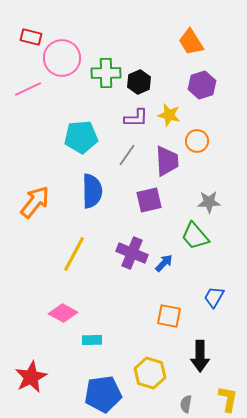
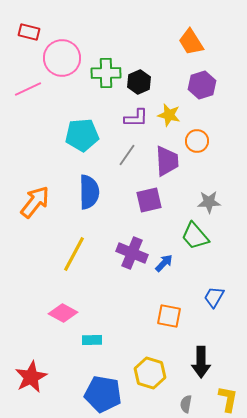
red rectangle: moved 2 px left, 5 px up
cyan pentagon: moved 1 px right, 2 px up
blue semicircle: moved 3 px left, 1 px down
black arrow: moved 1 px right, 6 px down
blue pentagon: rotated 18 degrees clockwise
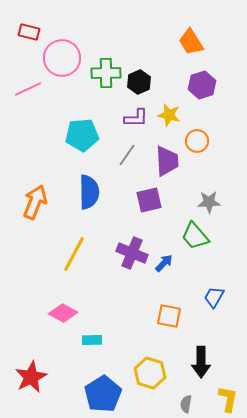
orange arrow: rotated 16 degrees counterclockwise
blue pentagon: rotated 30 degrees clockwise
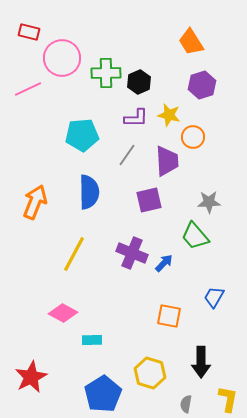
orange circle: moved 4 px left, 4 px up
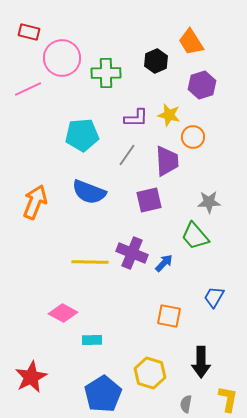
black hexagon: moved 17 px right, 21 px up
blue semicircle: rotated 112 degrees clockwise
yellow line: moved 16 px right, 8 px down; rotated 63 degrees clockwise
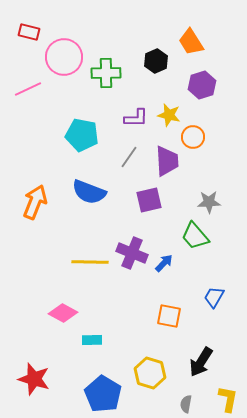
pink circle: moved 2 px right, 1 px up
cyan pentagon: rotated 16 degrees clockwise
gray line: moved 2 px right, 2 px down
black arrow: rotated 32 degrees clockwise
red star: moved 3 px right, 2 px down; rotated 28 degrees counterclockwise
blue pentagon: rotated 9 degrees counterclockwise
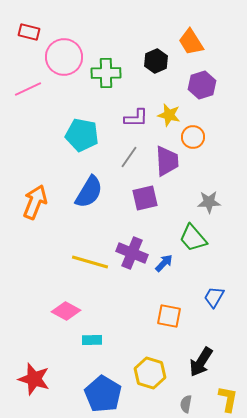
blue semicircle: rotated 80 degrees counterclockwise
purple square: moved 4 px left, 2 px up
green trapezoid: moved 2 px left, 2 px down
yellow line: rotated 15 degrees clockwise
pink diamond: moved 3 px right, 2 px up
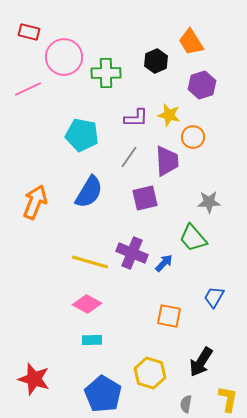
pink diamond: moved 21 px right, 7 px up
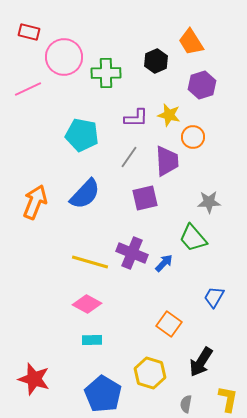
blue semicircle: moved 4 px left, 2 px down; rotated 12 degrees clockwise
orange square: moved 8 px down; rotated 25 degrees clockwise
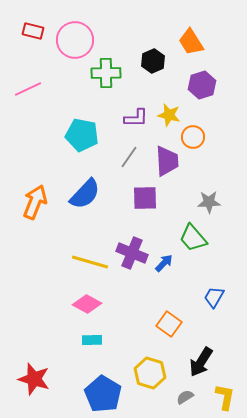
red rectangle: moved 4 px right, 1 px up
pink circle: moved 11 px right, 17 px up
black hexagon: moved 3 px left
purple square: rotated 12 degrees clockwise
yellow L-shape: moved 3 px left, 2 px up
gray semicircle: moved 1 px left, 7 px up; rotated 48 degrees clockwise
